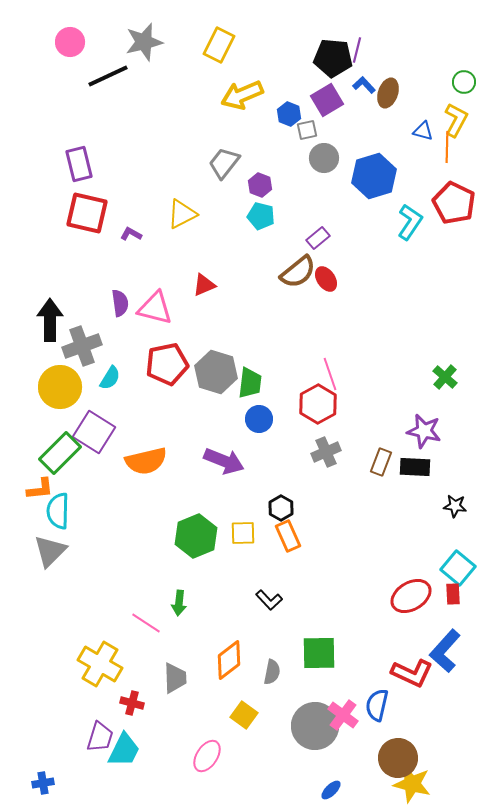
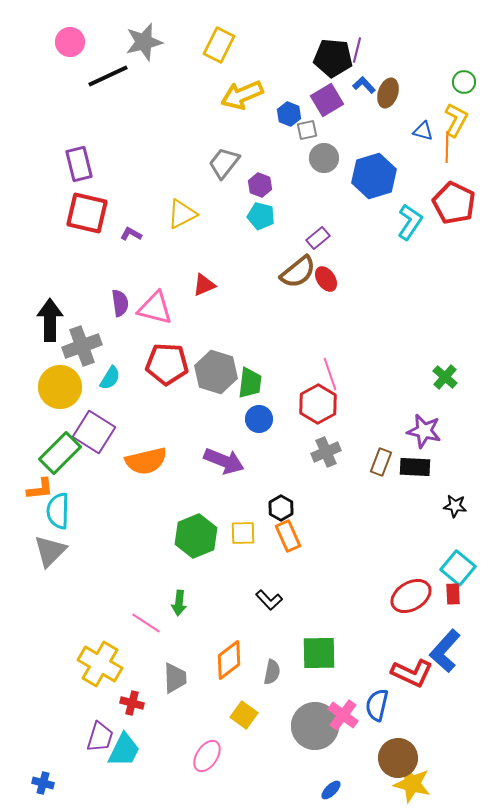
red pentagon at (167, 364): rotated 15 degrees clockwise
blue cross at (43, 783): rotated 25 degrees clockwise
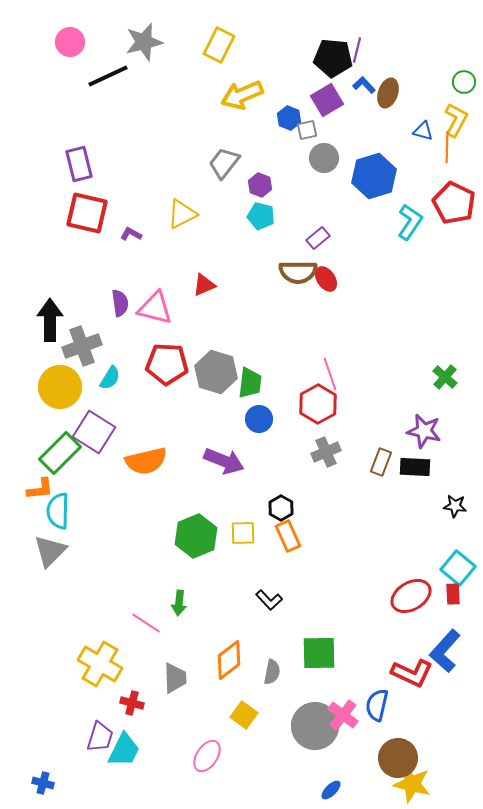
blue hexagon at (289, 114): moved 4 px down
brown semicircle at (298, 272): rotated 39 degrees clockwise
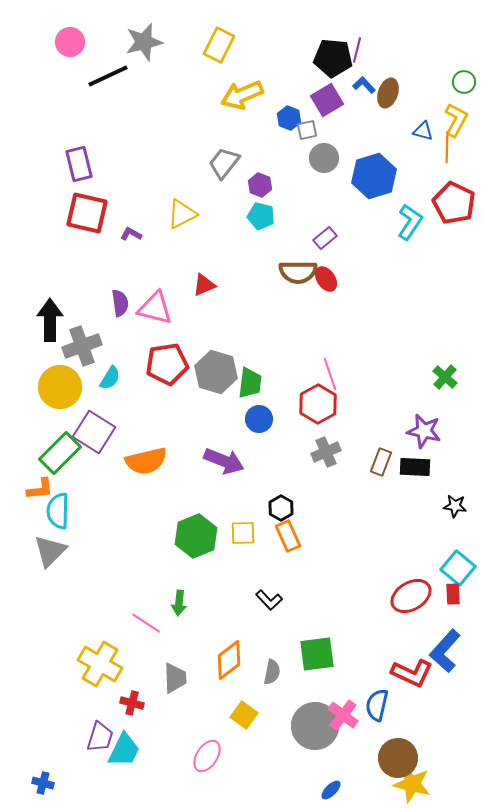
purple rectangle at (318, 238): moved 7 px right
red pentagon at (167, 364): rotated 12 degrees counterclockwise
green square at (319, 653): moved 2 px left, 1 px down; rotated 6 degrees counterclockwise
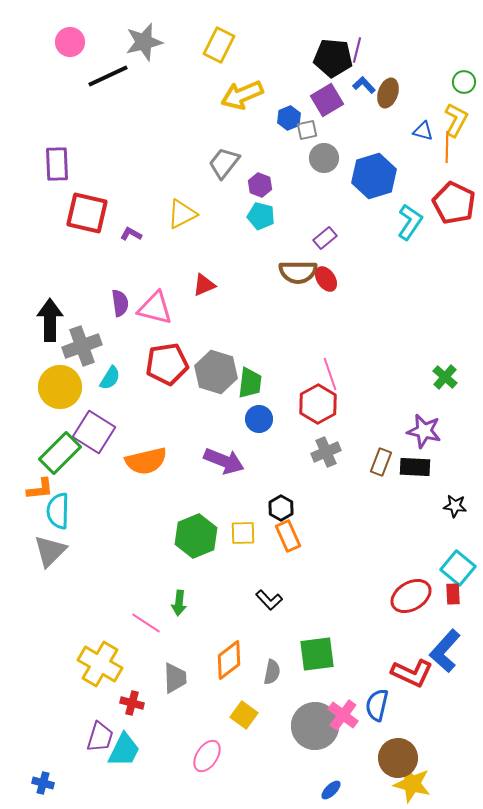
blue hexagon at (289, 118): rotated 15 degrees clockwise
purple rectangle at (79, 164): moved 22 px left; rotated 12 degrees clockwise
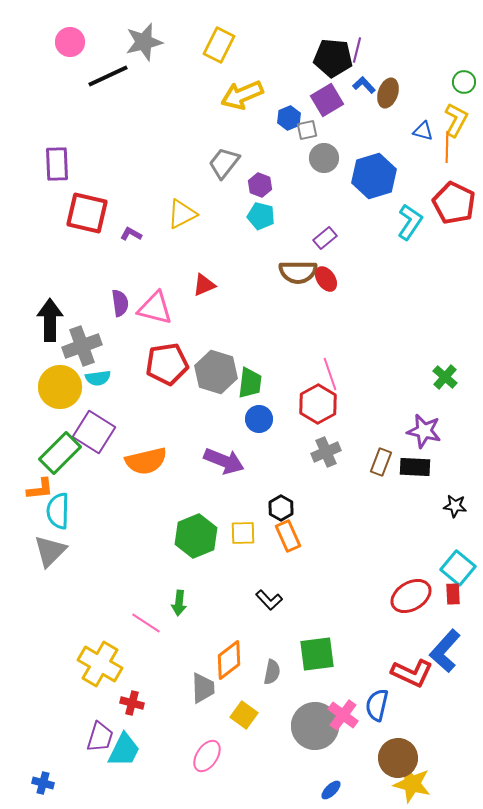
cyan semicircle at (110, 378): moved 12 px left; rotated 50 degrees clockwise
gray trapezoid at (175, 678): moved 28 px right, 10 px down
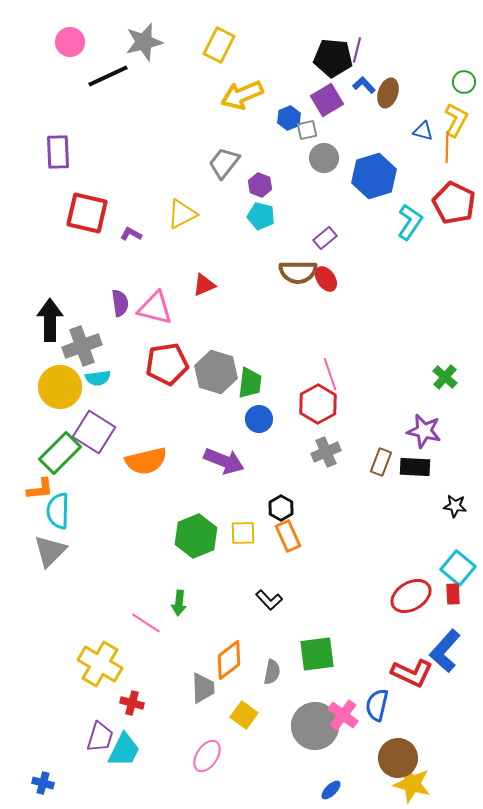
purple rectangle at (57, 164): moved 1 px right, 12 px up
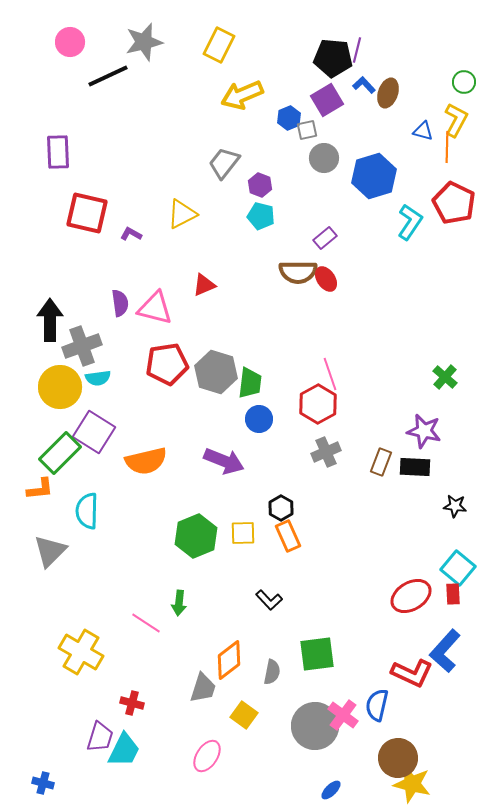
cyan semicircle at (58, 511): moved 29 px right
yellow cross at (100, 664): moved 19 px left, 12 px up
gray trapezoid at (203, 688): rotated 20 degrees clockwise
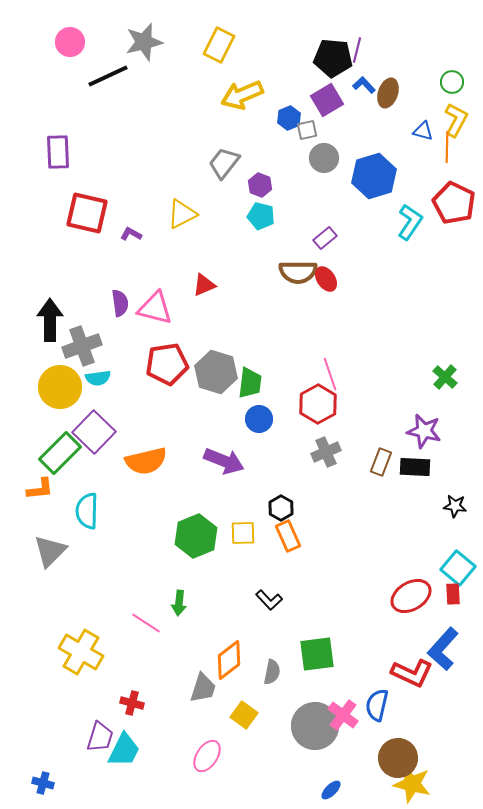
green circle at (464, 82): moved 12 px left
purple square at (94, 432): rotated 12 degrees clockwise
blue L-shape at (445, 651): moved 2 px left, 2 px up
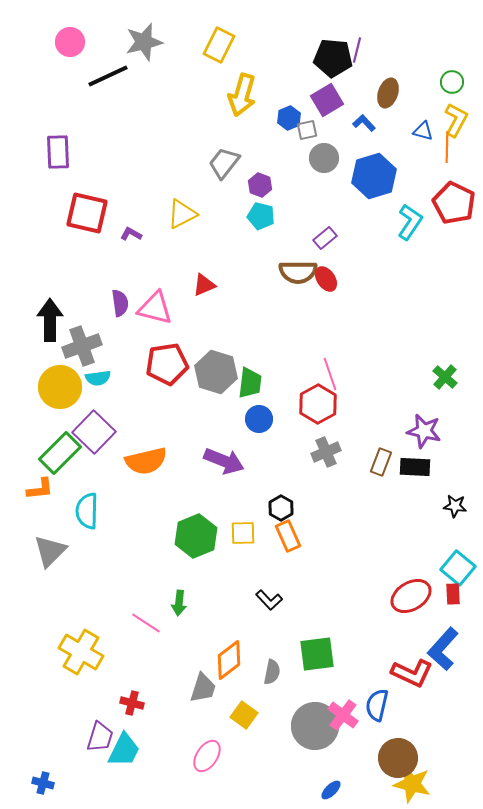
blue L-shape at (364, 85): moved 38 px down
yellow arrow at (242, 95): rotated 51 degrees counterclockwise
